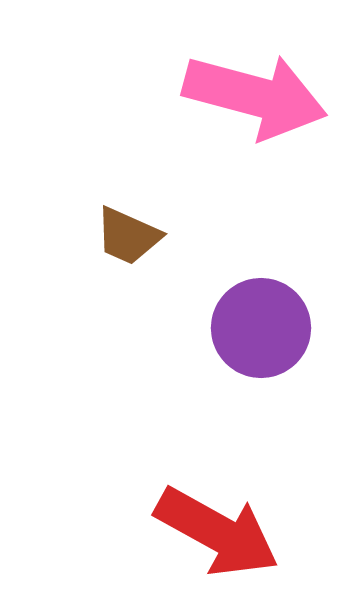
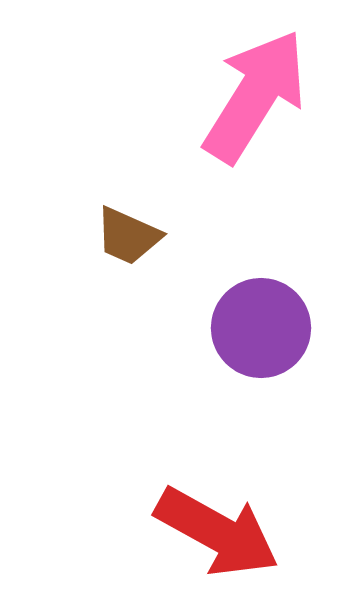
pink arrow: rotated 73 degrees counterclockwise
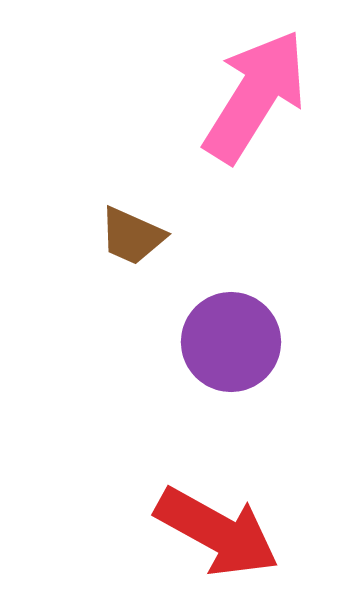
brown trapezoid: moved 4 px right
purple circle: moved 30 px left, 14 px down
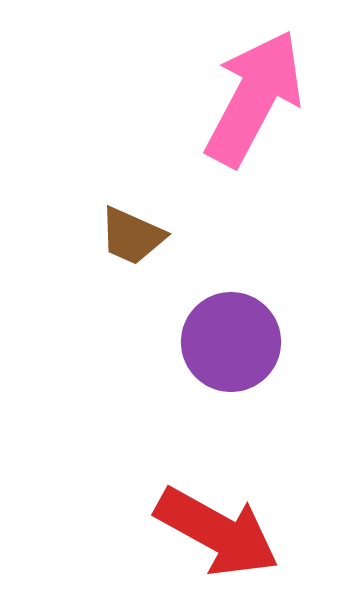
pink arrow: moved 1 px left, 2 px down; rotated 4 degrees counterclockwise
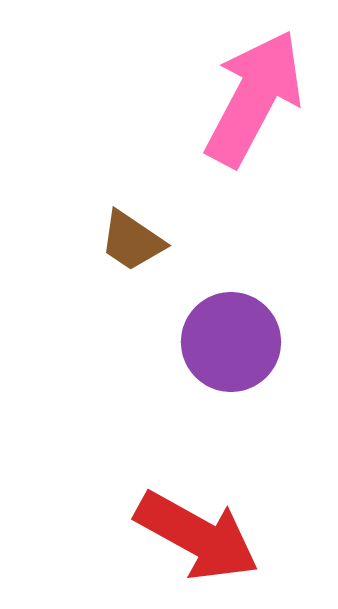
brown trapezoid: moved 5 px down; rotated 10 degrees clockwise
red arrow: moved 20 px left, 4 px down
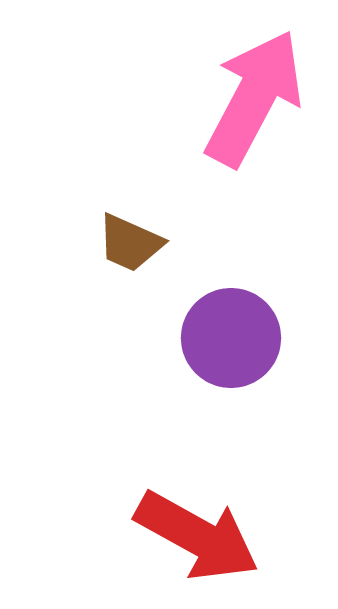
brown trapezoid: moved 2 px left, 2 px down; rotated 10 degrees counterclockwise
purple circle: moved 4 px up
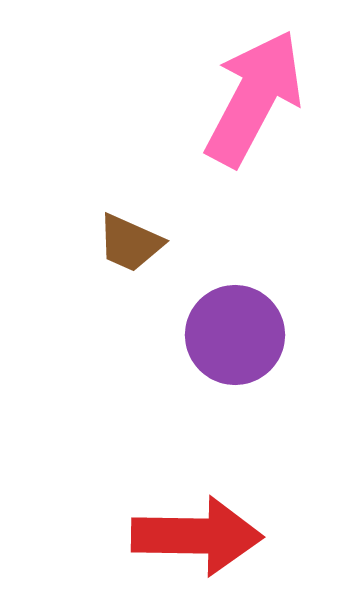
purple circle: moved 4 px right, 3 px up
red arrow: rotated 28 degrees counterclockwise
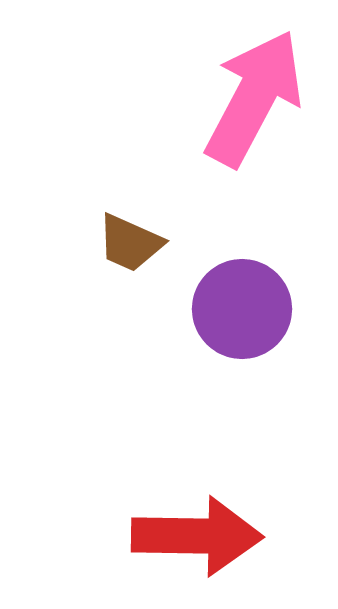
purple circle: moved 7 px right, 26 px up
